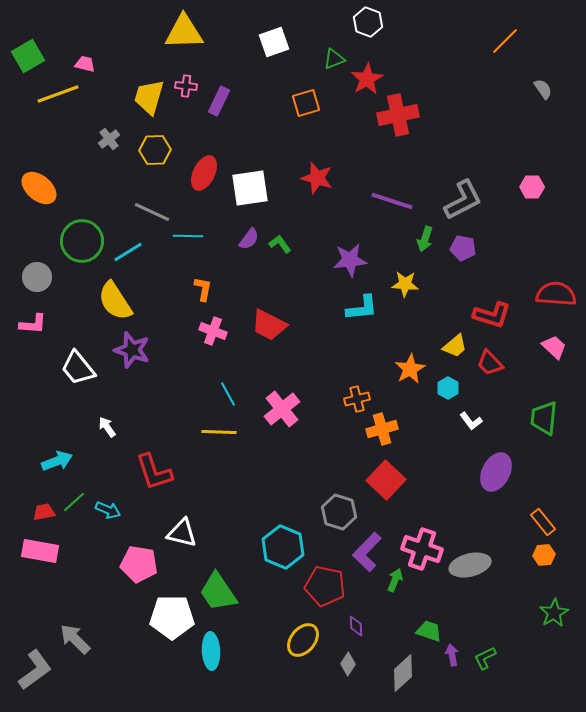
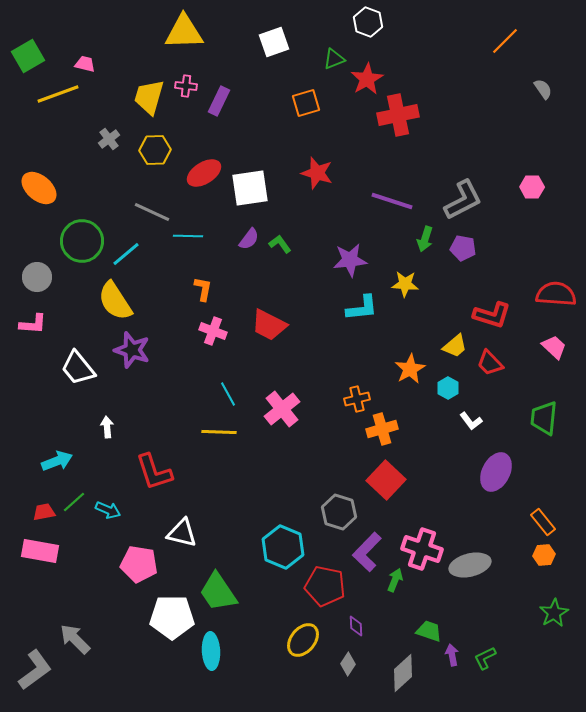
red ellipse at (204, 173): rotated 32 degrees clockwise
red star at (317, 178): moved 5 px up
cyan line at (128, 252): moved 2 px left, 2 px down; rotated 8 degrees counterclockwise
white arrow at (107, 427): rotated 30 degrees clockwise
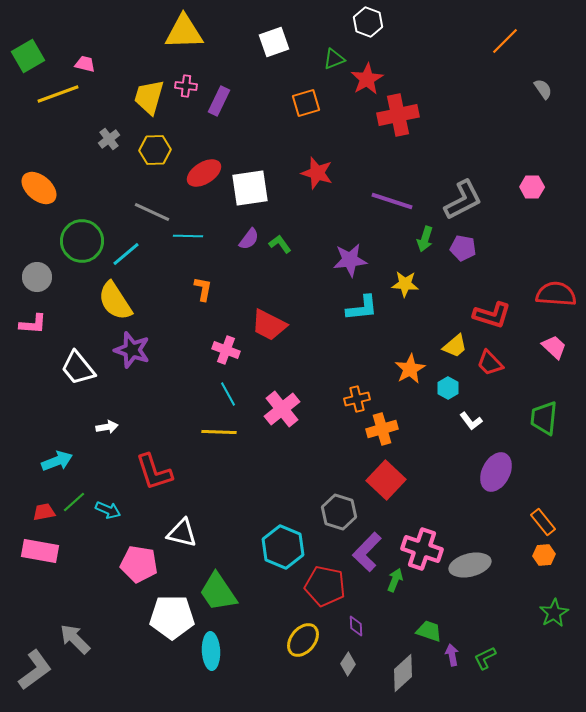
pink cross at (213, 331): moved 13 px right, 19 px down
white arrow at (107, 427): rotated 85 degrees clockwise
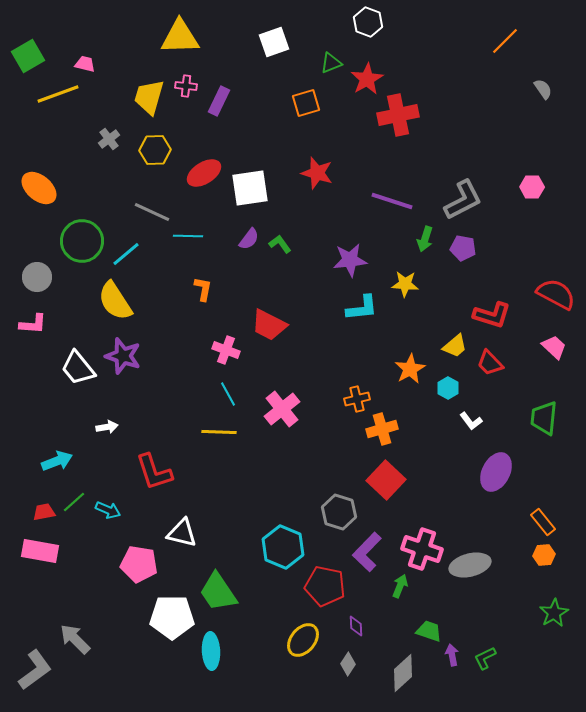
yellow triangle at (184, 32): moved 4 px left, 5 px down
green triangle at (334, 59): moved 3 px left, 4 px down
red semicircle at (556, 294): rotated 24 degrees clockwise
purple star at (132, 350): moved 9 px left, 6 px down
green arrow at (395, 580): moved 5 px right, 6 px down
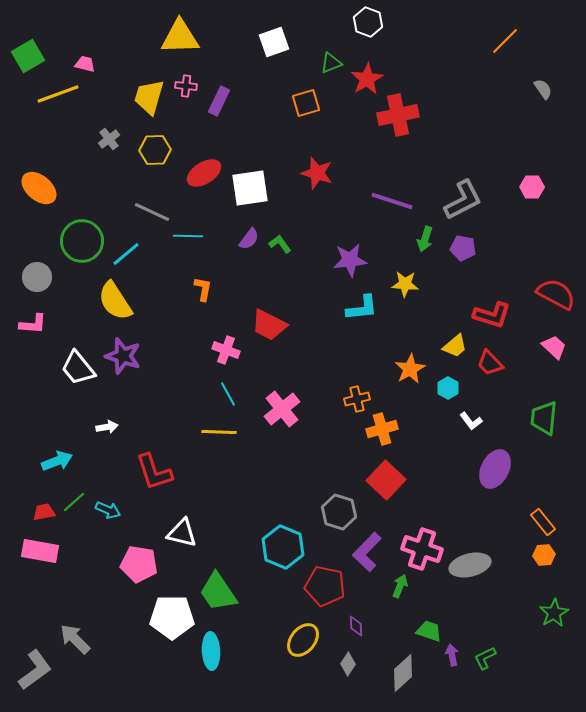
purple ellipse at (496, 472): moved 1 px left, 3 px up
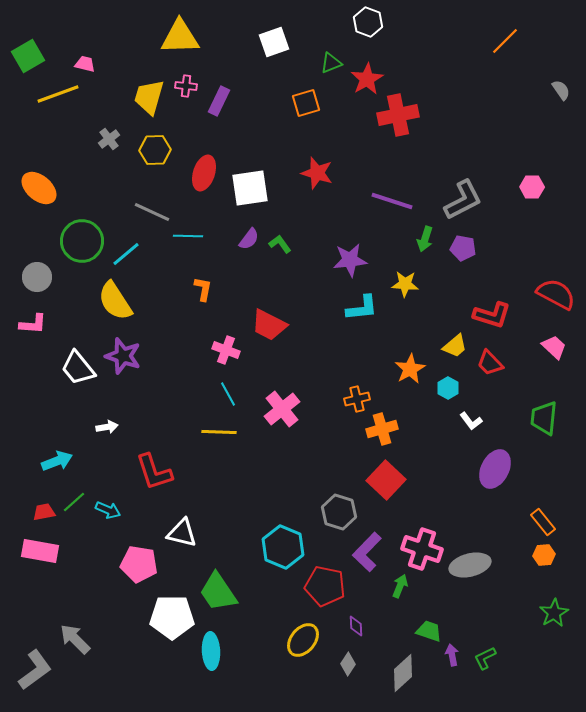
gray semicircle at (543, 89): moved 18 px right, 1 px down
red ellipse at (204, 173): rotated 40 degrees counterclockwise
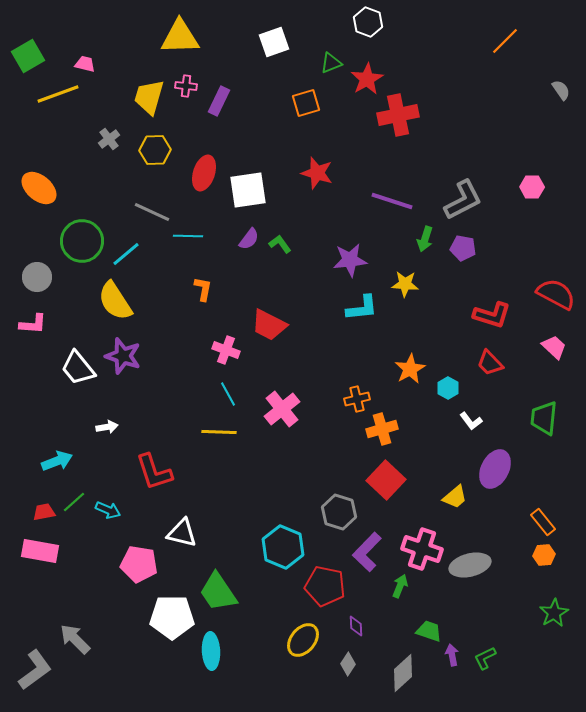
white square at (250, 188): moved 2 px left, 2 px down
yellow trapezoid at (455, 346): moved 151 px down
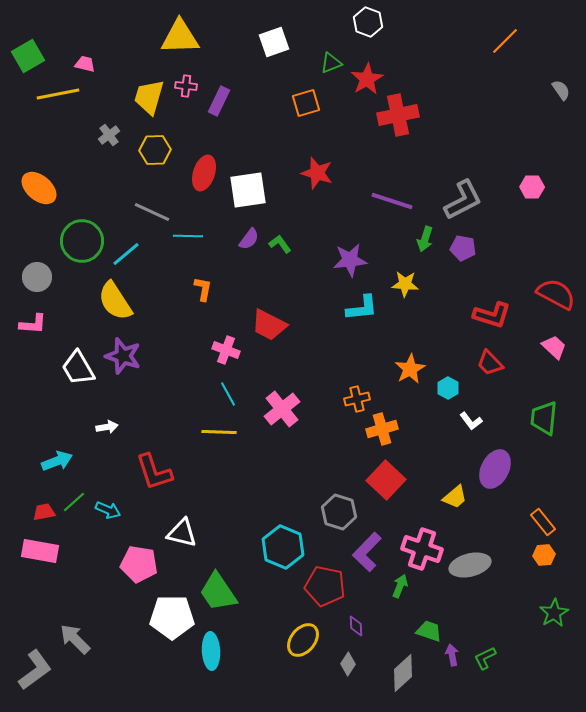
yellow line at (58, 94): rotated 9 degrees clockwise
gray cross at (109, 139): moved 4 px up
white trapezoid at (78, 368): rotated 9 degrees clockwise
